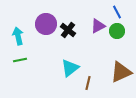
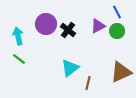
green line: moved 1 px left, 1 px up; rotated 48 degrees clockwise
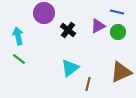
blue line: rotated 48 degrees counterclockwise
purple circle: moved 2 px left, 11 px up
green circle: moved 1 px right, 1 px down
brown line: moved 1 px down
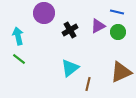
black cross: moved 2 px right; rotated 21 degrees clockwise
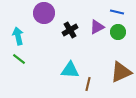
purple triangle: moved 1 px left, 1 px down
cyan triangle: moved 2 px down; rotated 42 degrees clockwise
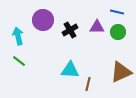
purple circle: moved 1 px left, 7 px down
purple triangle: rotated 28 degrees clockwise
green line: moved 2 px down
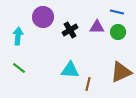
purple circle: moved 3 px up
cyan arrow: rotated 18 degrees clockwise
green line: moved 7 px down
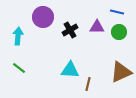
green circle: moved 1 px right
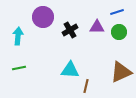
blue line: rotated 32 degrees counterclockwise
green line: rotated 48 degrees counterclockwise
brown line: moved 2 px left, 2 px down
